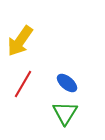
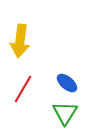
yellow arrow: rotated 28 degrees counterclockwise
red line: moved 5 px down
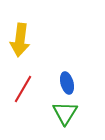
yellow arrow: moved 1 px up
blue ellipse: rotated 35 degrees clockwise
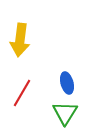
red line: moved 1 px left, 4 px down
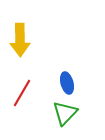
yellow arrow: rotated 8 degrees counterclockwise
green triangle: rotated 12 degrees clockwise
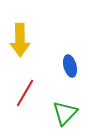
blue ellipse: moved 3 px right, 17 px up
red line: moved 3 px right
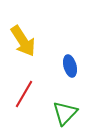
yellow arrow: moved 3 px right, 1 px down; rotated 32 degrees counterclockwise
red line: moved 1 px left, 1 px down
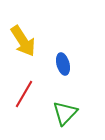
blue ellipse: moved 7 px left, 2 px up
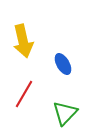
yellow arrow: rotated 20 degrees clockwise
blue ellipse: rotated 15 degrees counterclockwise
